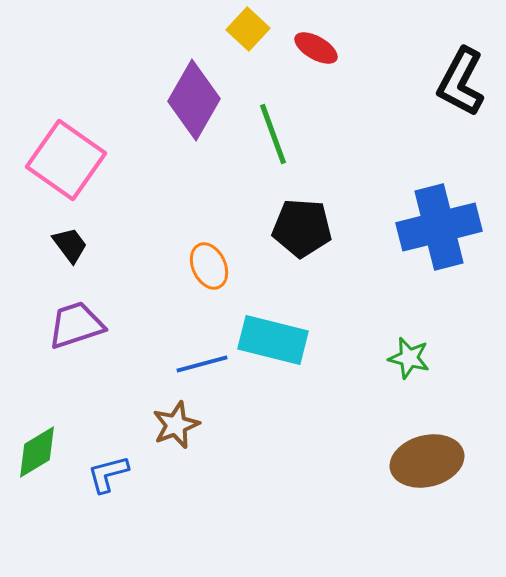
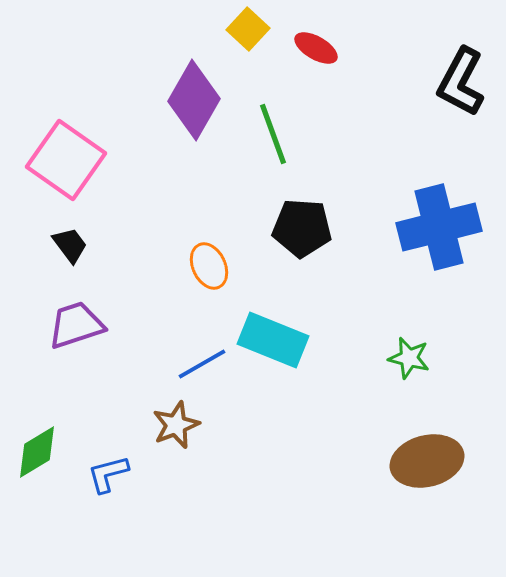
cyan rectangle: rotated 8 degrees clockwise
blue line: rotated 15 degrees counterclockwise
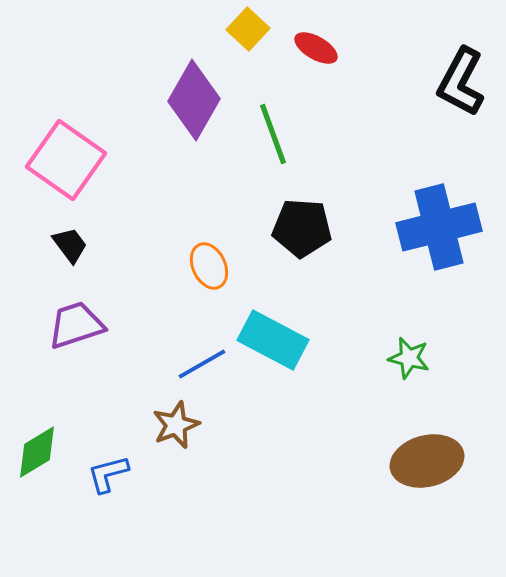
cyan rectangle: rotated 6 degrees clockwise
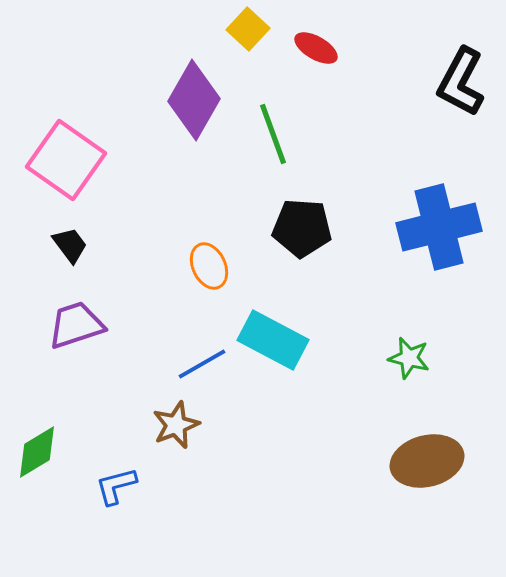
blue L-shape: moved 8 px right, 12 px down
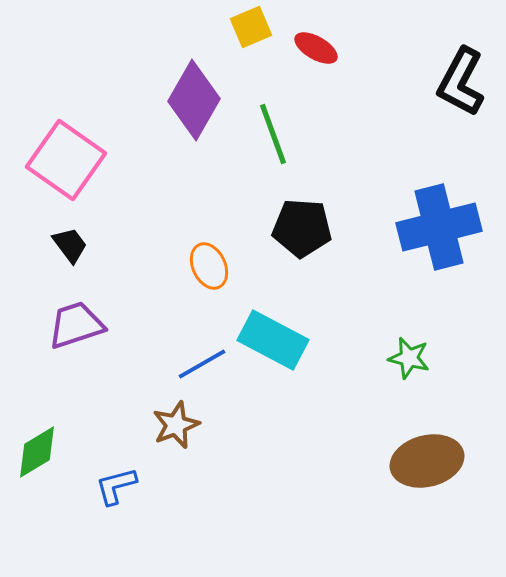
yellow square: moved 3 px right, 2 px up; rotated 24 degrees clockwise
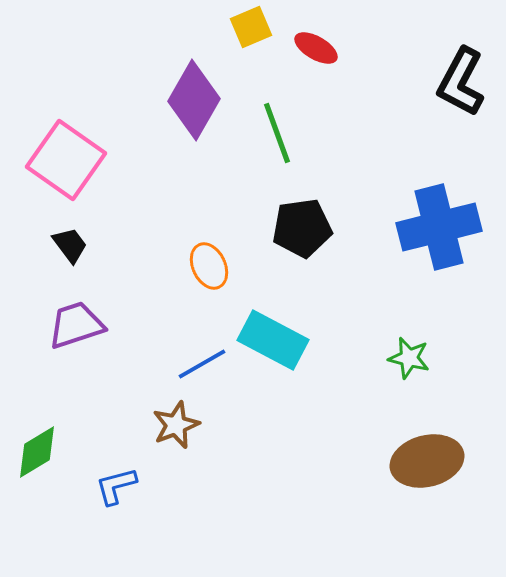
green line: moved 4 px right, 1 px up
black pentagon: rotated 12 degrees counterclockwise
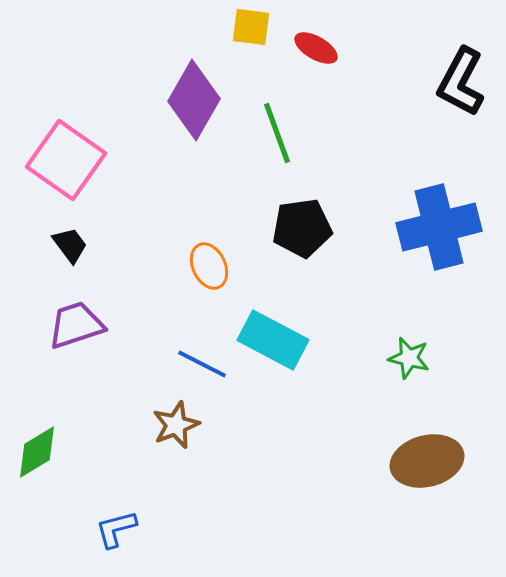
yellow square: rotated 30 degrees clockwise
blue line: rotated 57 degrees clockwise
blue L-shape: moved 43 px down
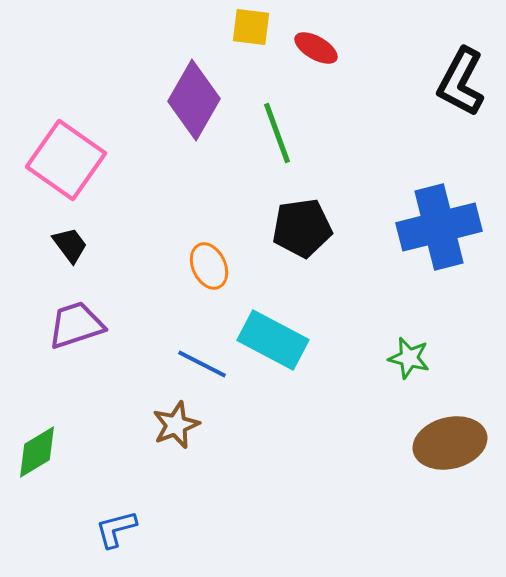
brown ellipse: moved 23 px right, 18 px up
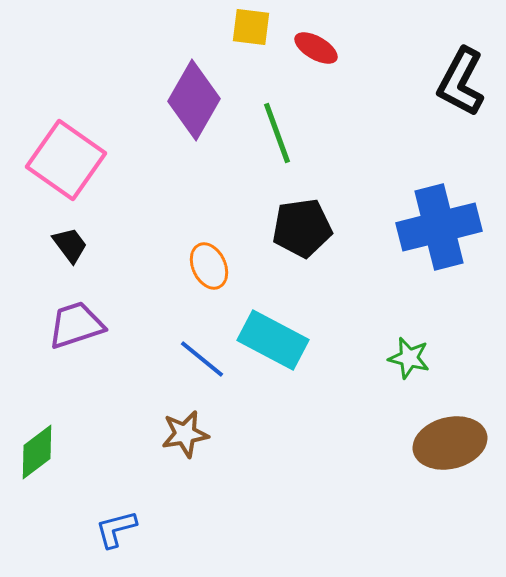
blue line: moved 5 px up; rotated 12 degrees clockwise
brown star: moved 9 px right, 9 px down; rotated 12 degrees clockwise
green diamond: rotated 6 degrees counterclockwise
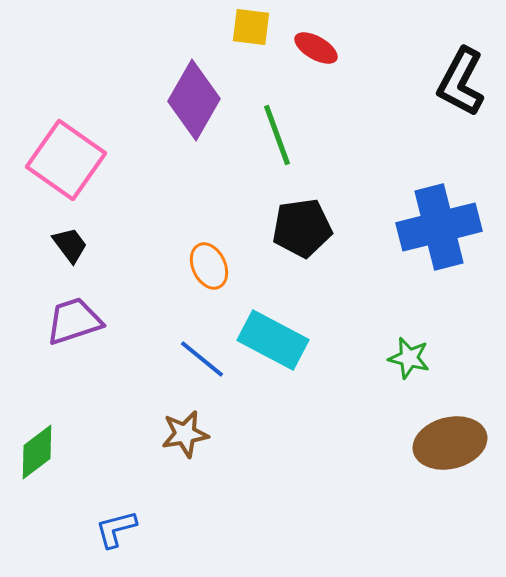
green line: moved 2 px down
purple trapezoid: moved 2 px left, 4 px up
